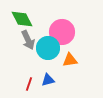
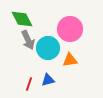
pink circle: moved 8 px right, 3 px up
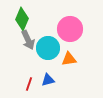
green diamond: rotated 50 degrees clockwise
orange triangle: moved 1 px left, 1 px up
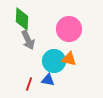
green diamond: rotated 20 degrees counterclockwise
pink circle: moved 1 px left
cyan circle: moved 6 px right, 13 px down
orange triangle: rotated 21 degrees clockwise
blue triangle: rotated 24 degrees clockwise
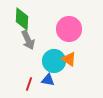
orange triangle: rotated 21 degrees clockwise
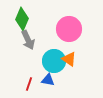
green diamond: rotated 20 degrees clockwise
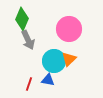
orange triangle: rotated 42 degrees clockwise
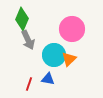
pink circle: moved 3 px right
cyan circle: moved 6 px up
blue triangle: moved 1 px up
